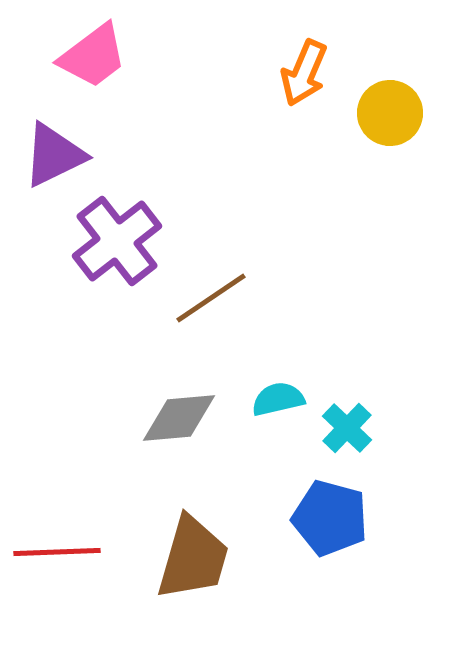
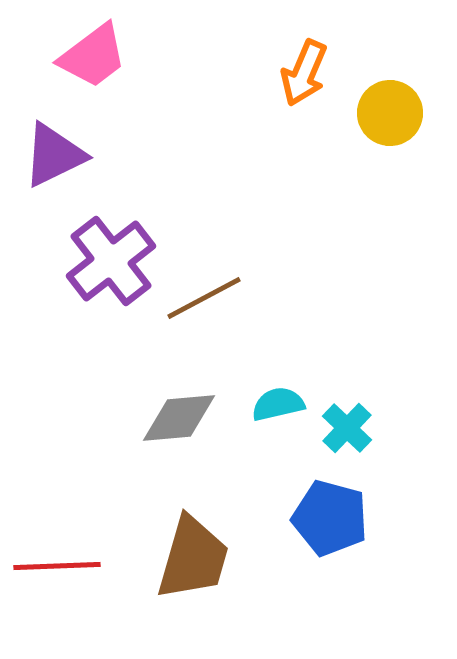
purple cross: moved 6 px left, 20 px down
brown line: moved 7 px left; rotated 6 degrees clockwise
cyan semicircle: moved 5 px down
red line: moved 14 px down
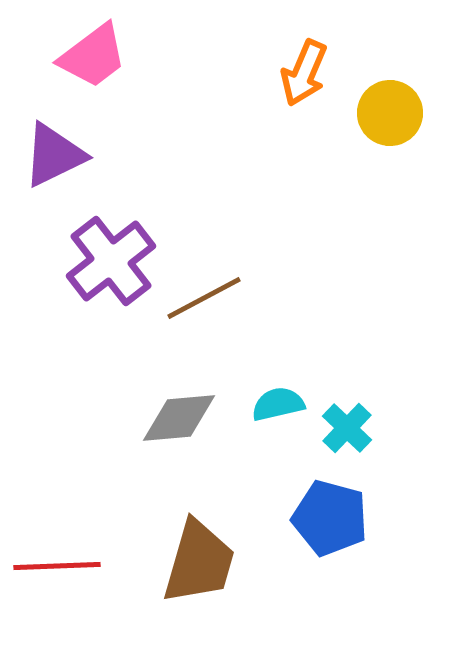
brown trapezoid: moved 6 px right, 4 px down
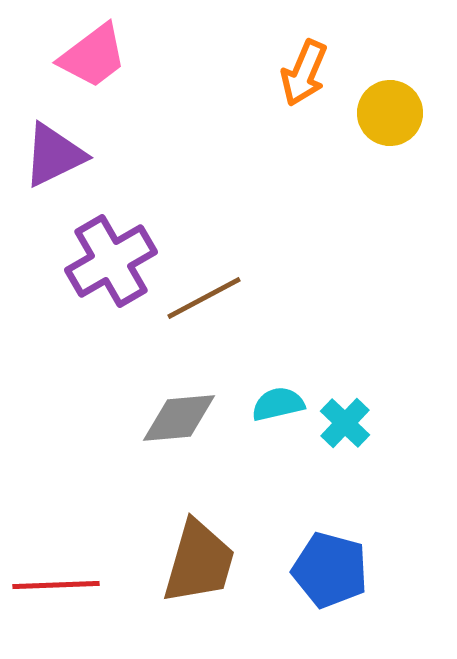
purple cross: rotated 8 degrees clockwise
cyan cross: moved 2 px left, 5 px up
blue pentagon: moved 52 px down
red line: moved 1 px left, 19 px down
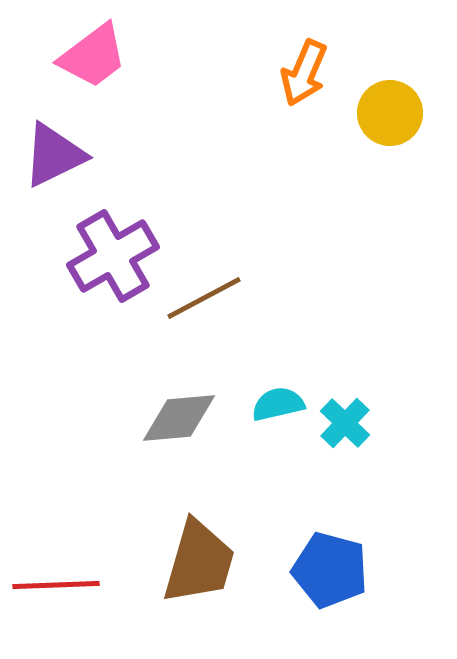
purple cross: moved 2 px right, 5 px up
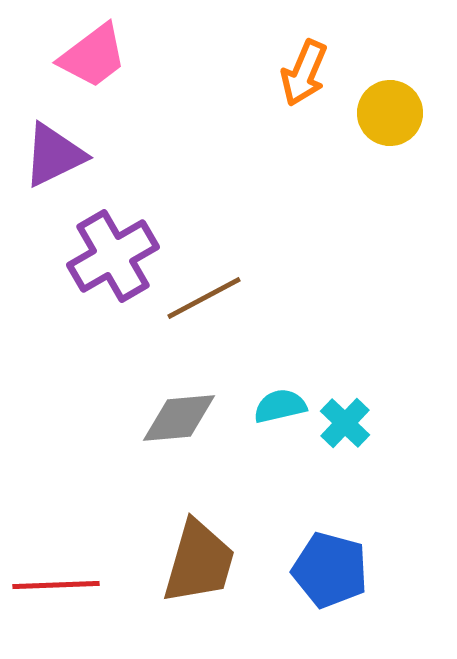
cyan semicircle: moved 2 px right, 2 px down
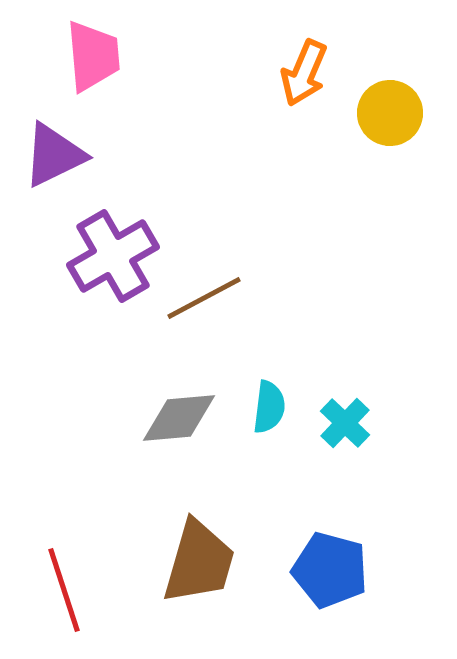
pink trapezoid: rotated 58 degrees counterclockwise
cyan semicircle: moved 11 px left, 1 px down; rotated 110 degrees clockwise
red line: moved 8 px right, 5 px down; rotated 74 degrees clockwise
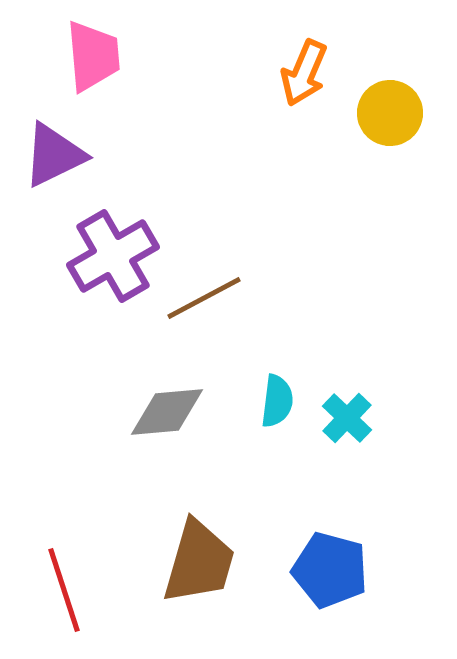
cyan semicircle: moved 8 px right, 6 px up
gray diamond: moved 12 px left, 6 px up
cyan cross: moved 2 px right, 5 px up
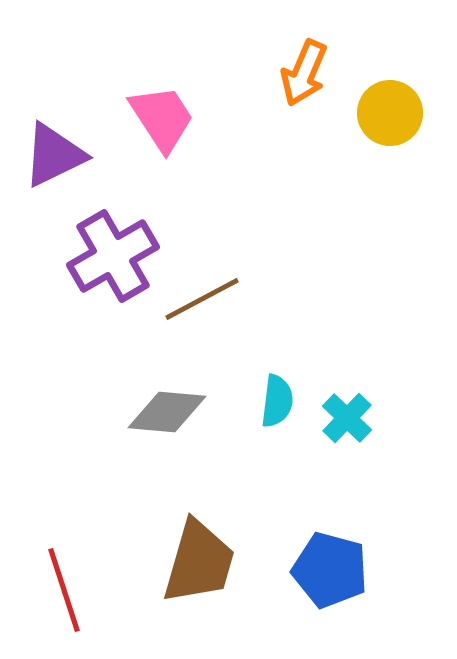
pink trapezoid: moved 69 px right, 62 px down; rotated 28 degrees counterclockwise
brown line: moved 2 px left, 1 px down
gray diamond: rotated 10 degrees clockwise
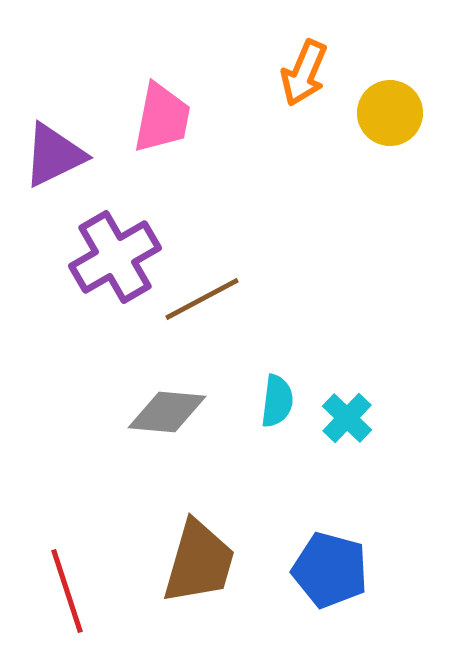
pink trapezoid: rotated 44 degrees clockwise
purple cross: moved 2 px right, 1 px down
red line: moved 3 px right, 1 px down
